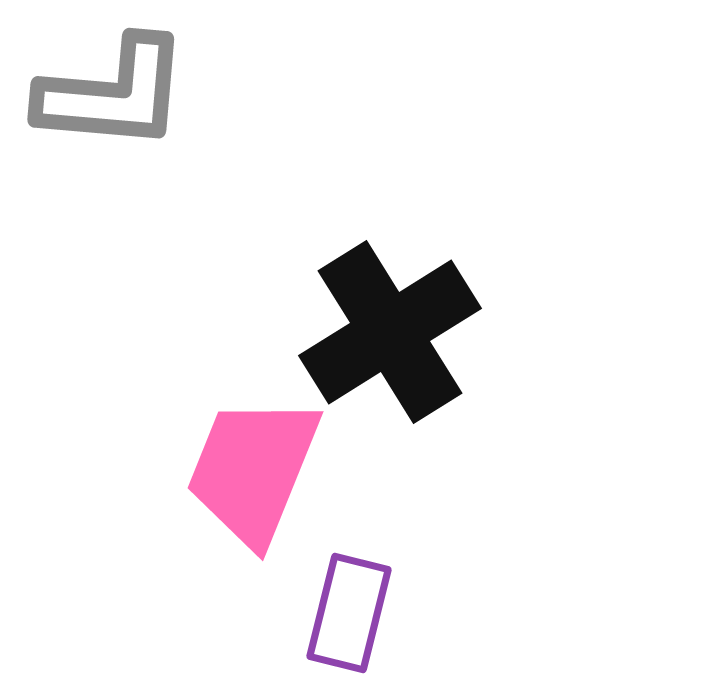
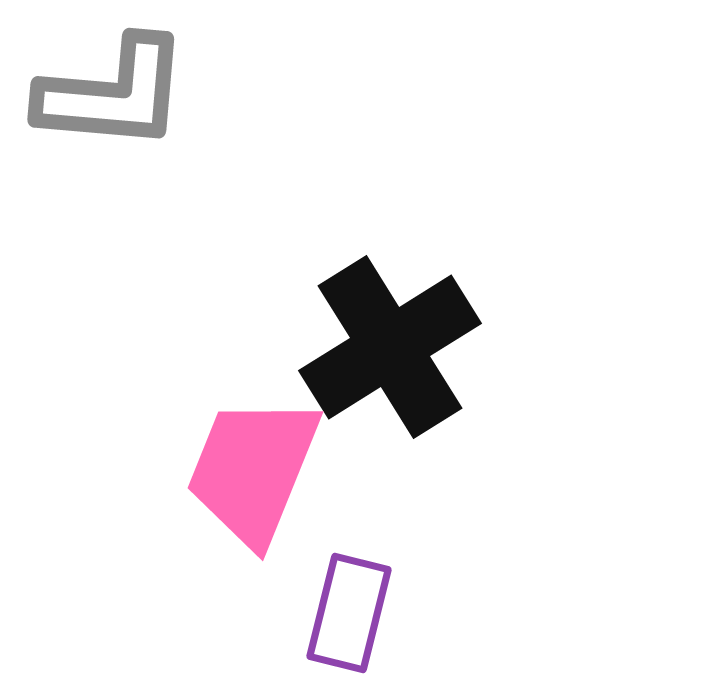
black cross: moved 15 px down
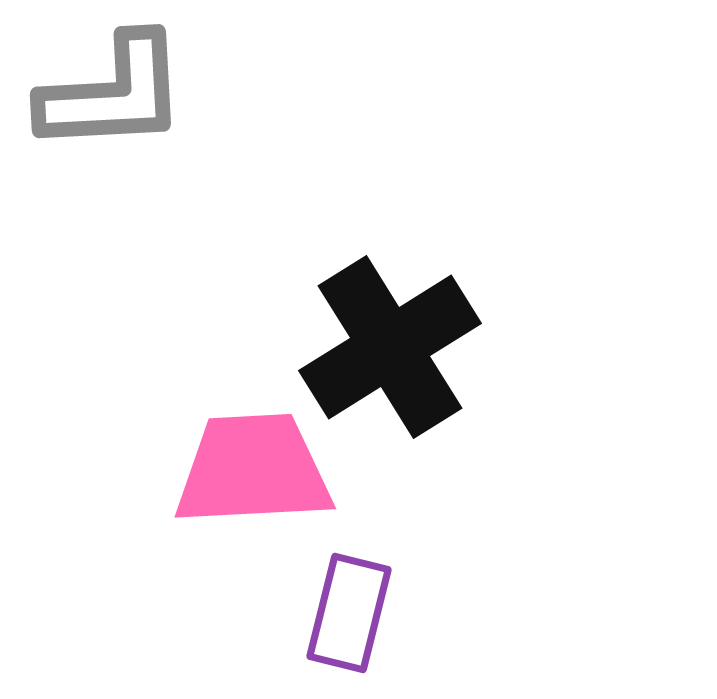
gray L-shape: rotated 8 degrees counterclockwise
pink trapezoid: rotated 65 degrees clockwise
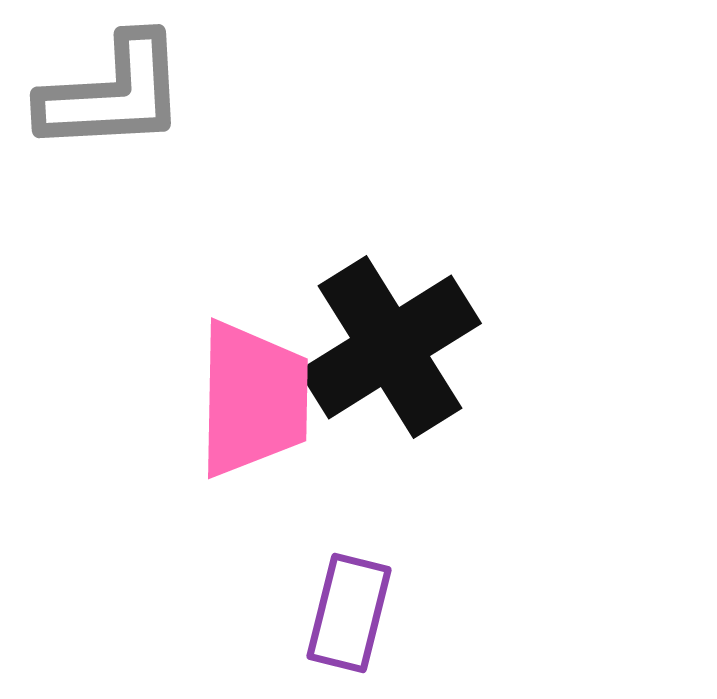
pink trapezoid: moved 71 px up; rotated 94 degrees clockwise
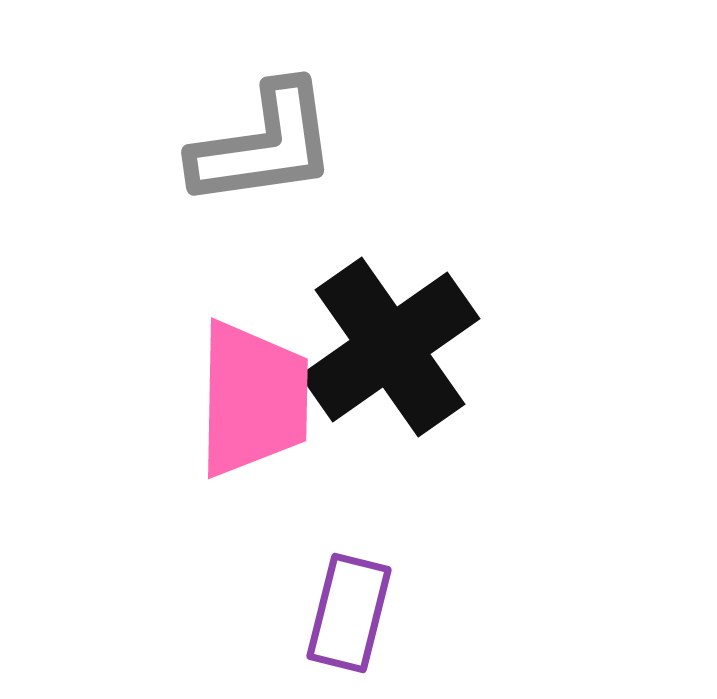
gray L-shape: moved 151 px right, 51 px down; rotated 5 degrees counterclockwise
black cross: rotated 3 degrees counterclockwise
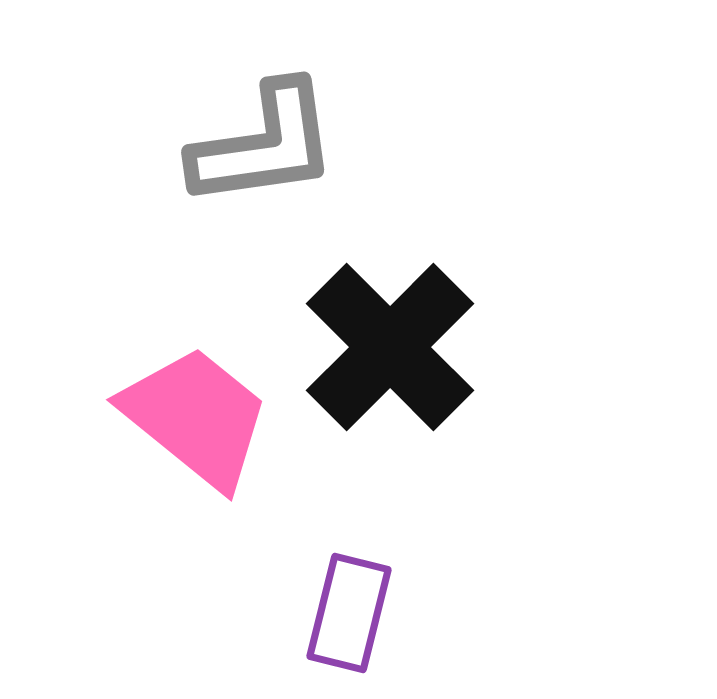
black cross: rotated 10 degrees counterclockwise
pink trapezoid: moved 57 px left, 18 px down; rotated 52 degrees counterclockwise
